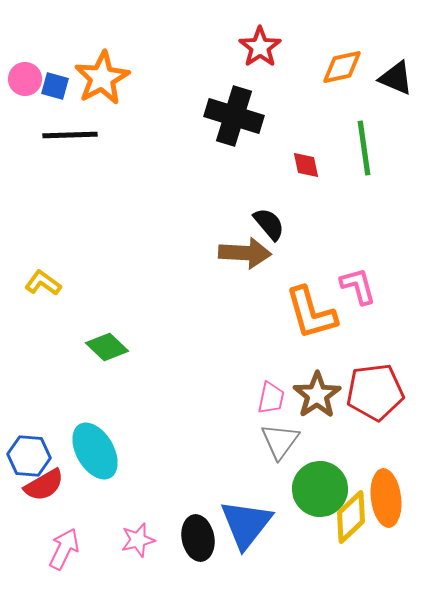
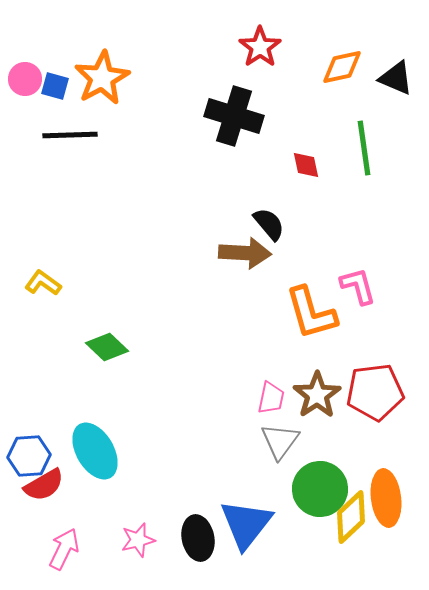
blue hexagon: rotated 9 degrees counterclockwise
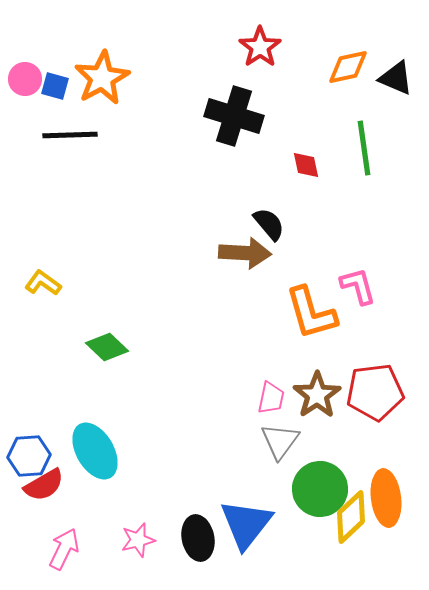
orange diamond: moved 6 px right
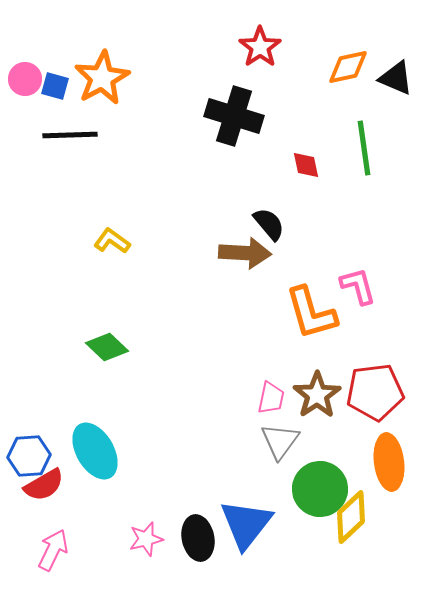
yellow L-shape: moved 69 px right, 42 px up
orange ellipse: moved 3 px right, 36 px up
pink star: moved 8 px right, 1 px up
pink arrow: moved 11 px left, 1 px down
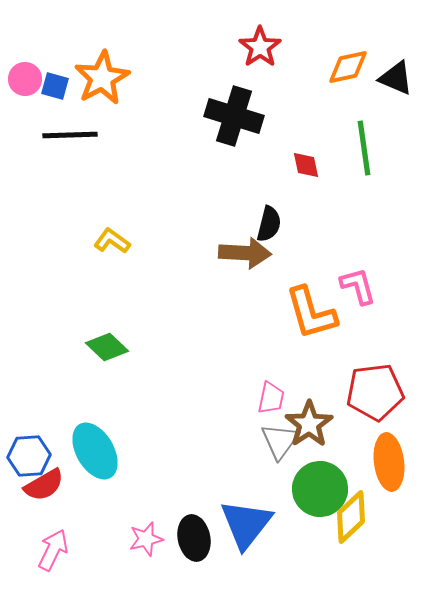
black semicircle: rotated 54 degrees clockwise
brown star: moved 8 px left, 29 px down
black ellipse: moved 4 px left
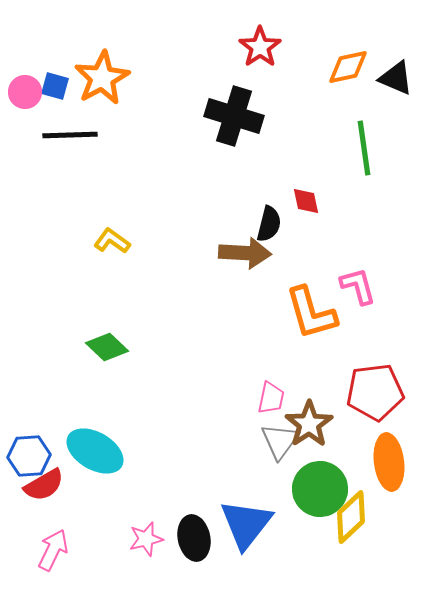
pink circle: moved 13 px down
red diamond: moved 36 px down
cyan ellipse: rotated 30 degrees counterclockwise
